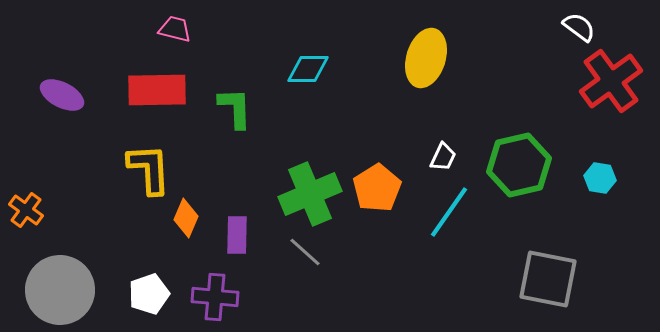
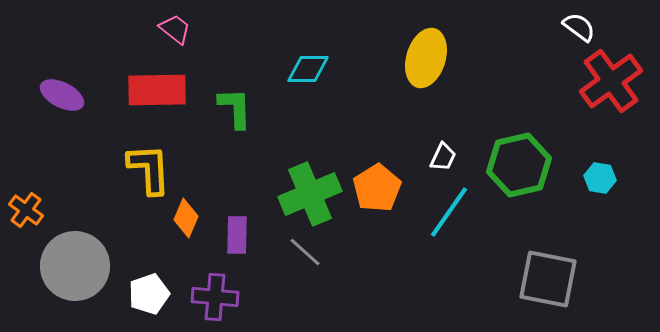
pink trapezoid: rotated 24 degrees clockwise
gray circle: moved 15 px right, 24 px up
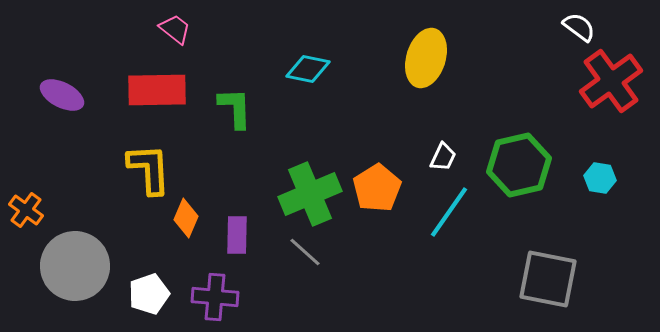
cyan diamond: rotated 12 degrees clockwise
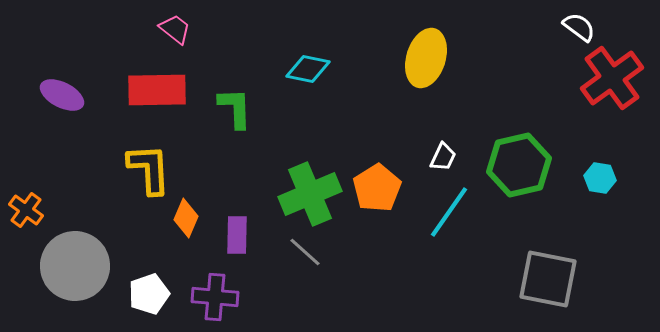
red cross: moved 1 px right, 3 px up
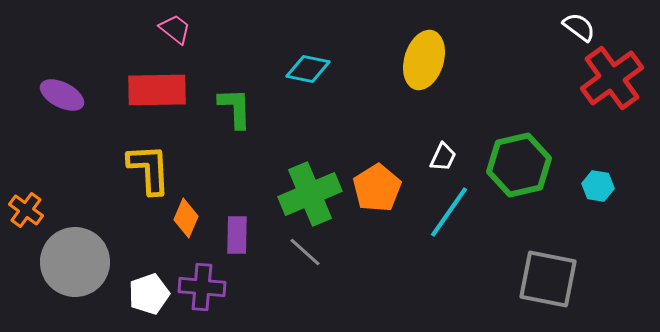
yellow ellipse: moved 2 px left, 2 px down
cyan hexagon: moved 2 px left, 8 px down
gray circle: moved 4 px up
purple cross: moved 13 px left, 10 px up
